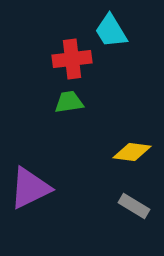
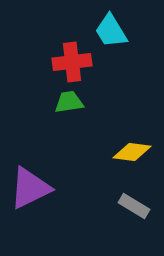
red cross: moved 3 px down
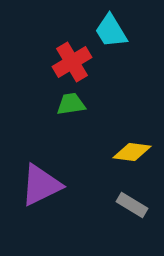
red cross: rotated 24 degrees counterclockwise
green trapezoid: moved 2 px right, 2 px down
purple triangle: moved 11 px right, 3 px up
gray rectangle: moved 2 px left, 1 px up
